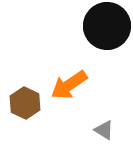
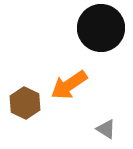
black circle: moved 6 px left, 2 px down
gray triangle: moved 2 px right, 1 px up
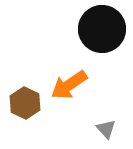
black circle: moved 1 px right, 1 px down
gray triangle: rotated 15 degrees clockwise
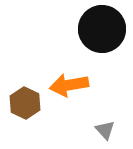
orange arrow: rotated 24 degrees clockwise
gray triangle: moved 1 px left, 1 px down
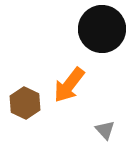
orange arrow: rotated 42 degrees counterclockwise
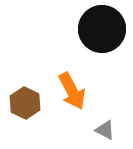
orange arrow: moved 3 px right, 6 px down; rotated 66 degrees counterclockwise
gray triangle: rotated 20 degrees counterclockwise
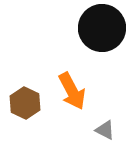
black circle: moved 1 px up
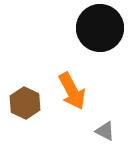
black circle: moved 2 px left
gray triangle: moved 1 px down
